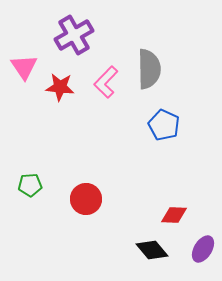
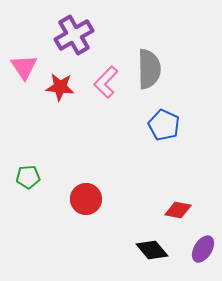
green pentagon: moved 2 px left, 8 px up
red diamond: moved 4 px right, 5 px up; rotated 8 degrees clockwise
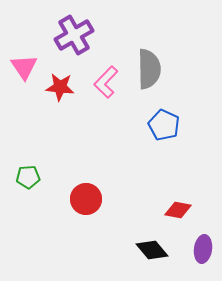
purple ellipse: rotated 24 degrees counterclockwise
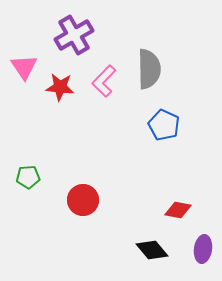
pink L-shape: moved 2 px left, 1 px up
red circle: moved 3 px left, 1 px down
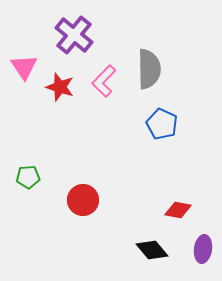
purple cross: rotated 21 degrees counterclockwise
red star: rotated 12 degrees clockwise
blue pentagon: moved 2 px left, 1 px up
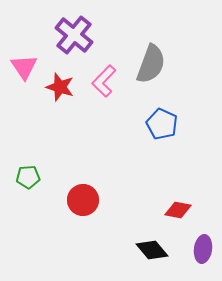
gray semicircle: moved 2 px right, 5 px up; rotated 21 degrees clockwise
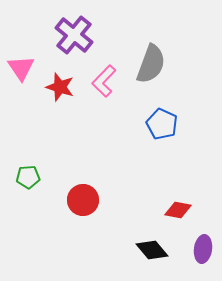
pink triangle: moved 3 px left, 1 px down
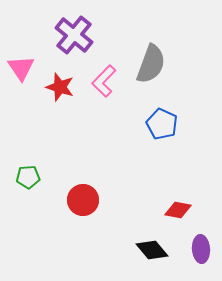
purple ellipse: moved 2 px left; rotated 12 degrees counterclockwise
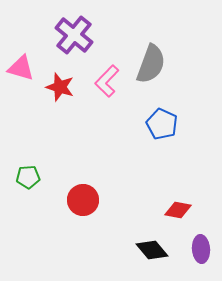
pink triangle: rotated 40 degrees counterclockwise
pink L-shape: moved 3 px right
